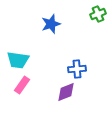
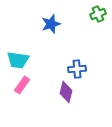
purple diamond: rotated 55 degrees counterclockwise
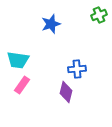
green cross: moved 1 px right, 1 px down
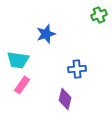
blue star: moved 5 px left, 10 px down
purple diamond: moved 1 px left, 7 px down
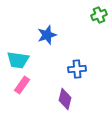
blue star: moved 1 px right, 1 px down
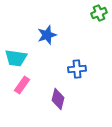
green cross: moved 2 px up
cyan trapezoid: moved 2 px left, 2 px up
purple diamond: moved 7 px left
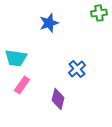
green cross: rotated 14 degrees clockwise
blue star: moved 2 px right, 12 px up
blue cross: rotated 36 degrees counterclockwise
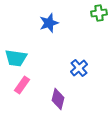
blue cross: moved 2 px right, 1 px up
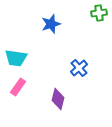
blue star: moved 2 px right, 1 px down
pink rectangle: moved 4 px left, 2 px down
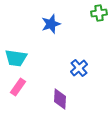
purple diamond: moved 2 px right; rotated 10 degrees counterclockwise
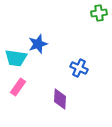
blue star: moved 13 px left, 20 px down
blue cross: rotated 24 degrees counterclockwise
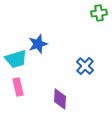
cyan trapezoid: moved 1 px down; rotated 25 degrees counterclockwise
blue cross: moved 6 px right, 2 px up; rotated 18 degrees clockwise
pink rectangle: rotated 48 degrees counterclockwise
